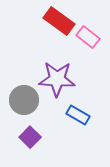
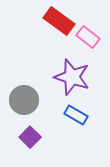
purple star: moved 15 px right, 2 px up; rotated 15 degrees clockwise
blue rectangle: moved 2 px left
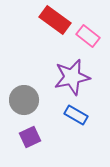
red rectangle: moved 4 px left, 1 px up
pink rectangle: moved 1 px up
purple star: rotated 30 degrees counterclockwise
purple square: rotated 20 degrees clockwise
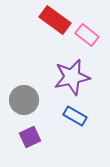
pink rectangle: moved 1 px left, 1 px up
blue rectangle: moved 1 px left, 1 px down
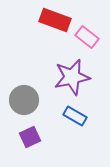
red rectangle: rotated 16 degrees counterclockwise
pink rectangle: moved 2 px down
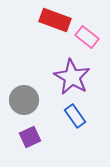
purple star: rotated 30 degrees counterclockwise
blue rectangle: rotated 25 degrees clockwise
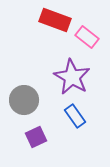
purple square: moved 6 px right
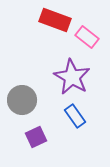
gray circle: moved 2 px left
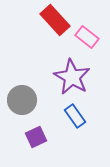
red rectangle: rotated 28 degrees clockwise
